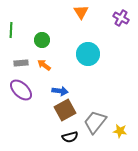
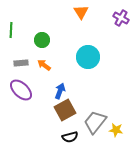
cyan circle: moved 3 px down
blue arrow: rotated 77 degrees counterclockwise
yellow star: moved 4 px left, 1 px up
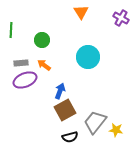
purple ellipse: moved 4 px right, 10 px up; rotated 65 degrees counterclockwise
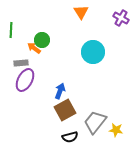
cyan circle: moved 5 px right, 5 px up
orange arrow: moved 10 px left, 17 px up
purple ellipse: rotated 40 degrees counterclockwise
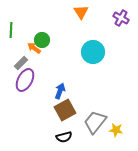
gray rectangle: rotated 40 degrees counterclockwise
black semicircle: moved 6 px left
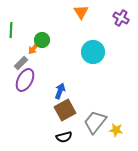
orange arrow: rotated 88 degrees counterclockwise
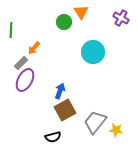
green circle: moved 22 px right, 18 px up
black semicircle: moved 11 px left
